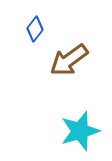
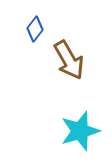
brown arrow: rotated 84 degrees counterclockwise
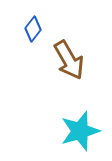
blue diamond: moved 2 px left
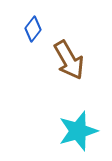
cyan star: moved 2 px left
